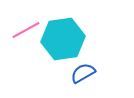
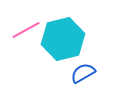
cyan hexagon: rotated 6 degrees counterclockwise
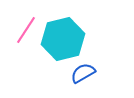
pink line: rotated 28 degrees counterclockwise
